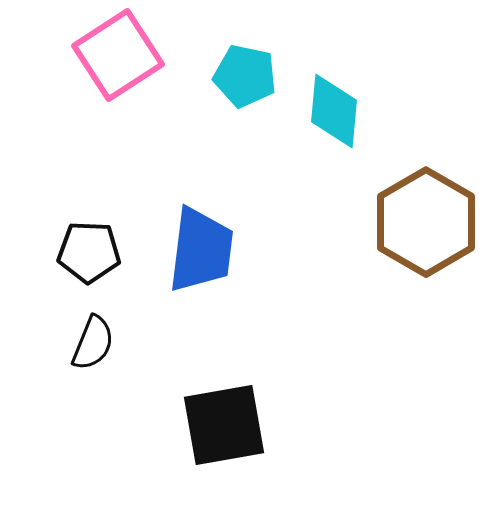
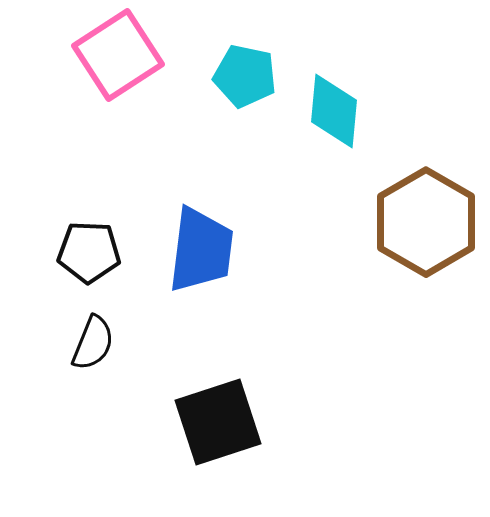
black square: moved 6 px left, 3 px up; rotated 8 degrees counterclockwise
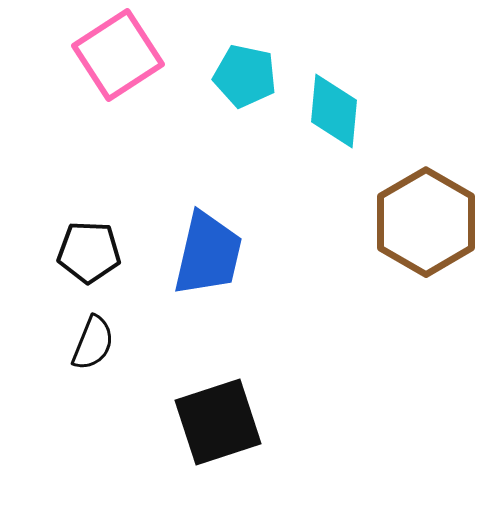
blue trapezoid: moved 7 px right, 4 px down; rotated 6 degrees clockwise
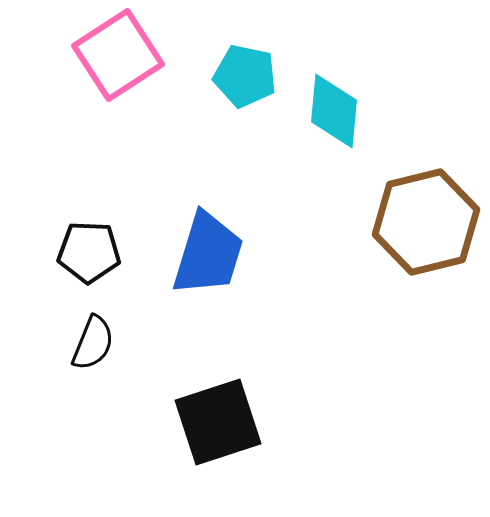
brown hexagon: rotated 16 degrees clockwise
blue trapezoid: rotated 4 degrees clockwise
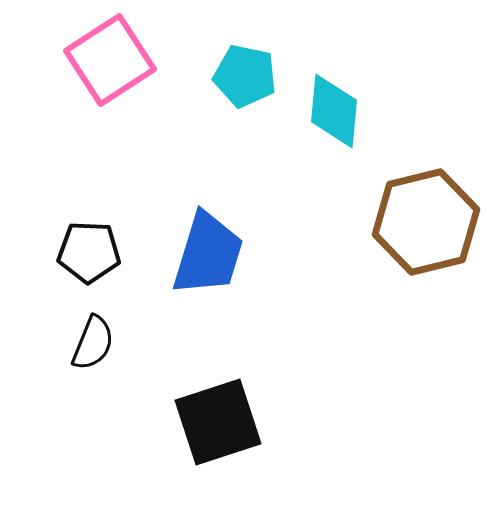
pink square: moved 8 px left, 5 px down
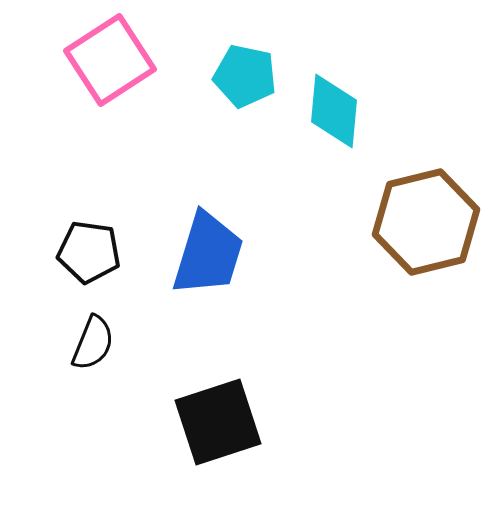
black pentagon: rotated 6 degrees clockwise
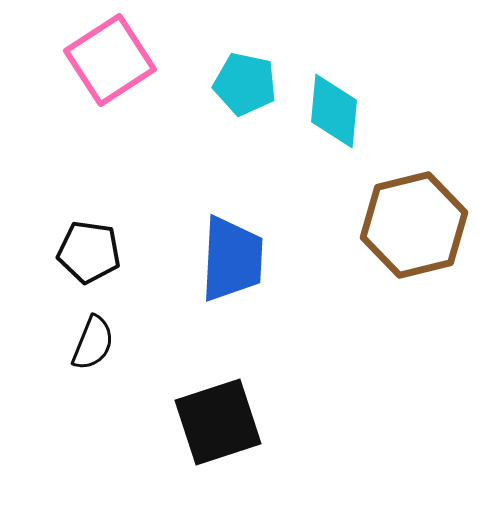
cyan pentagon: moved 8 px down
brown hexagon: moved 12 px left, 3 px down
blue trapezoid: moved 24 px right, 5 px down; rotated 14 degrees counterclockwise
